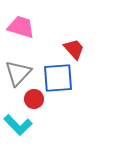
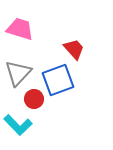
pink trapezoid: moved 1 px left, 2 px down
blue square: moved 2 px down; rotated 16 degrees counterclockwise
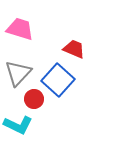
red trapezoid: rotated 25 degrees counterclockwise
blue square: rotated 28 degrees counterclockwise
cyan L-shape: rotated 20 degrees counterclockwise
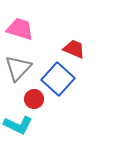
gray triangle: moved 5 px up
blue square: moved 1 px up
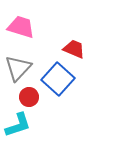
pink trapezoid: moved 1 px right, 2 px up
red circle: moved 5 px left, 2 px up
cyan L-shape: rotated 44 degrees counterclockwise
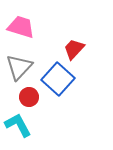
red trapezoid: rotated 70 degrees counterclockwise
gray triangle: moved 1 px right, 1 px up
cyan L-shape: rotated 100 degrees counterclockwise
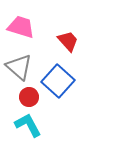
red trapezoid: moved 6 px left, 8 px up; rotated 95 degrees clockwise
gray triangle: rotated 32 degrees counterclockwise
blue square: moved 2 px down
cyan L-shape: moved 10 px right
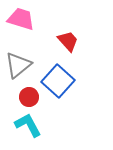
pink trapezoid: moved 8 px up
gray triangle: moved 1 px left, 2 px up; rotated 40 degrees clockwise
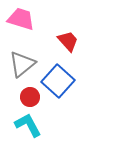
gray triangle: moved 4 px right, 1 px up
red circle: moved 1 px right
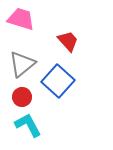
red circle: moved 8 px left
